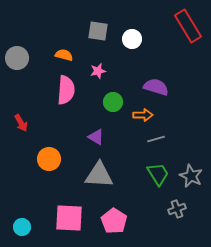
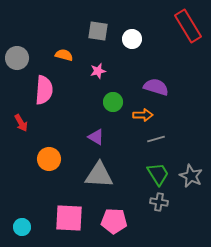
pink semicircle: moved 22 px left
gray cross: moved 18 px left, 7 px up; rotated 30 degrees clockwise
pink pentagon: rotated 30 degrees counterclockwise
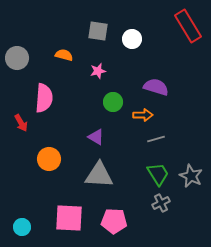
pink semicircle: moved 8 px down
gray cross: moved 2 px right, 1 px down; rotated 36 degrees counterclockwise
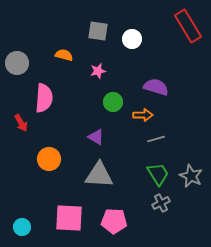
gray circle: moved 5 px down
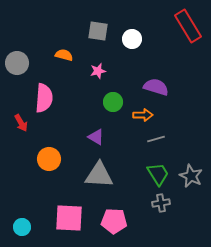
gray cross: rotated 18 degrees clockwise
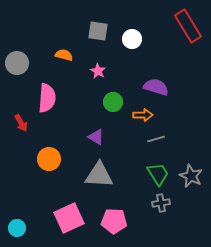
pink star: rotated 28 degrees counterclockwise
pink semicircle: moved 3 px right
pink square: rotated 28 degrees counterclockwise
cyan circle: moved 5 px left, 1 px down
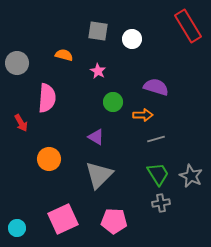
gray triangle: rotated 48 degrees counterclockwise
pink square: moved 6 px left, 1 px down
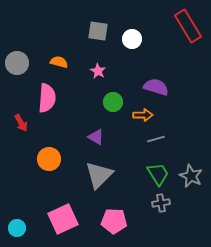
orange semicircle: moved 5 px left, 7 px down
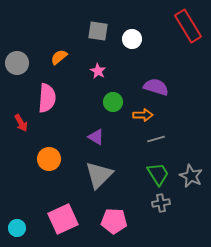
orange semicircle: moved 5 px up; rotated 54 degrees counterclockwise
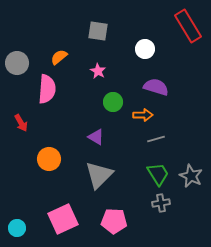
white circle: moved 13 px right, 10 px down
pink semicircle: moved 9 px up
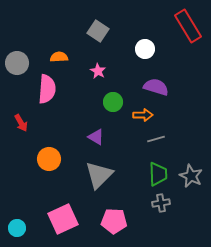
gray square: rotated 25 degrees clockwise
orange semicircle: rotated 36 degrees clockwise
green trapezoid: rotated 30 degrees clockwise
